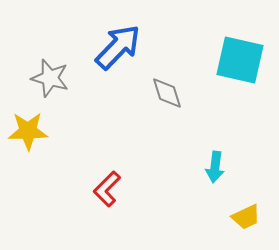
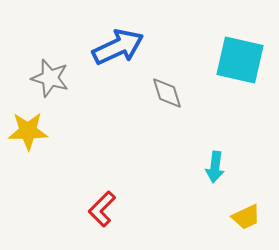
blue arrow: rotated 21 degrees clockwise
red L-shape: moved 5 px left, 20 px down
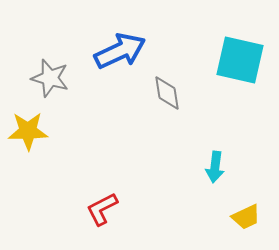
blue arrow: moved 2 px right, 4 px down
gray diamond: rotated 9 degrees clockwise
red L-shape: rotated 18 degrees clockwise
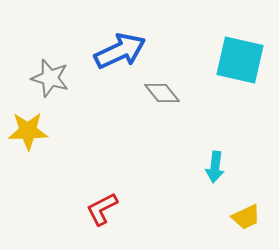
gray diamond: moved 5 px left; rotated 30 degrees counterclockwise
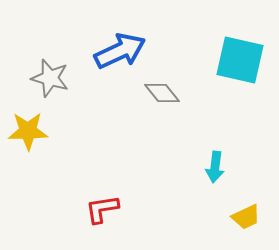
red L-shape: rotated 18 degrees clockwise
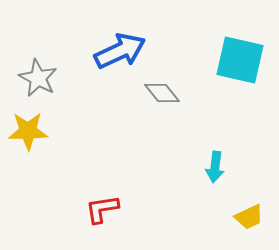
gray star: moved 12 px left; rotated 12 degrees clockwise
yellow trapezoid: moved 3 px right
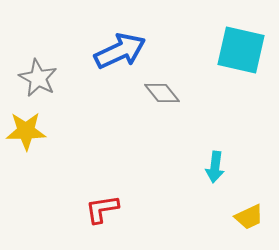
cyan square: moved 1 px right, 10 px up
yellow star: moved 2 px left
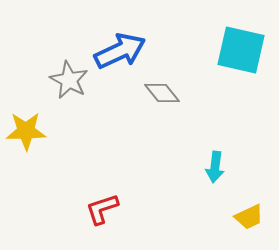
gray star: moved 31 px right, 2 px down
red L-shape: rotated 9 degrees counterclockwise
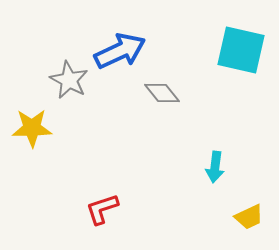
yellow star: moved 6 px right, 3 px up
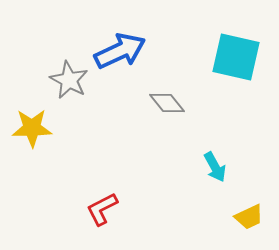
cyan square: moved 5 px left, 7 px down
gray diamond: moved 5 px right, 10 px down
cyan arrow: rotated 36 degrees counterclockwise
red L-shape: rotated 9 degrees counterclockwise
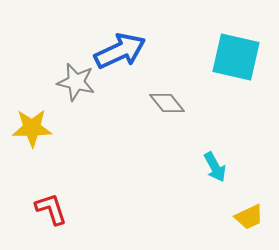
gray star: moved 7 px right, 2 px down; rotated 15 degrees counterclockwise
red L-shape: moved 51 px left; rotated 99 degrees clockwise
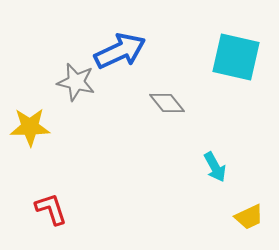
yellow star: moved 2 px left, 1 px up
